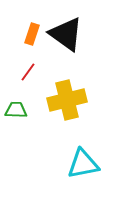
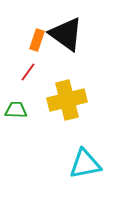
orange rectangle: moved 5 px right, 6 px down
cyan triangle: moved 2 px right
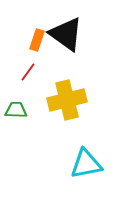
cyan triangle: moved 1 px right
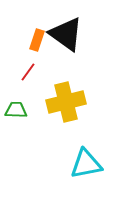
yellow cross: moved 1 px left, 2 px down
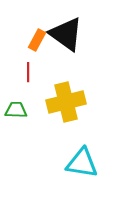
orange rectangle: rotated 10 degrees clockwise
red line: rotated 36 degrees counterclockwise
cyan triangle: moved 4 px left, 1 px up; rotated 20 degrees clockwise
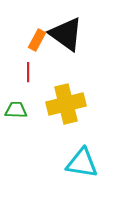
yellow cross: moved 2 px down
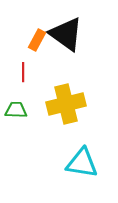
red line: moved 5 px left
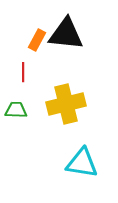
black triangle: rotated 30 degrees counterclockwise
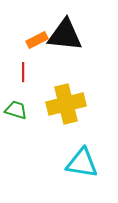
black triangle: moved 1 px left, 1 px down
orange rectangle: rotated 35 degrees clockwise
green trapezoid: rotated 15 degrees clockwise
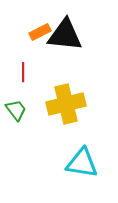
orange rectangle: moved 3 px right, 8 px up
green trapezoid: rotated 35 degrees clockwise
